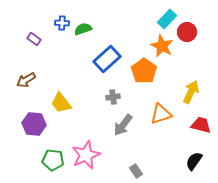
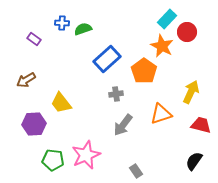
gray cross: moved 3 px right, 3 px up
purple hexagon: rotated 10 degrees counterclockwise
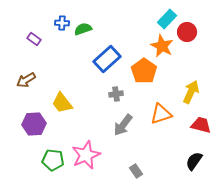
yellow trapezoid: moved 1 px right
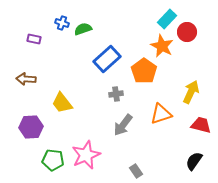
blue cross: rotated 16 degrees clockwise
purple rectangle: rotated 24 degrees counterclockwise
brown arrow: moved 1 px up; rotated 36 degrees clockwise
purple hexagon: moved 3 px left, 3 px down
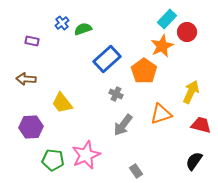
blue cross: rotated 32 degrees clockwise
purple rectangle: moved 2 px left, 2 px down
orange star: rotated 20 degrees clockwise
gray cross: rotated 32 degrees clockwise
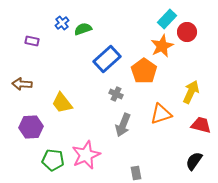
brown arrow: moved 4 px left, 5 px down
gray arrow: rotated 15 degrees counterclockwise
gray rectangle: moved 2 px down; rotated 24 degrees clockwise
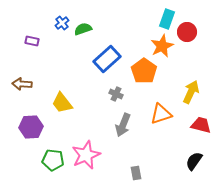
cyan rectangle: rotated 24 degrees counterclockwise
